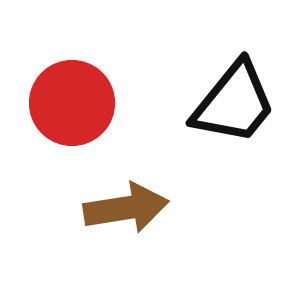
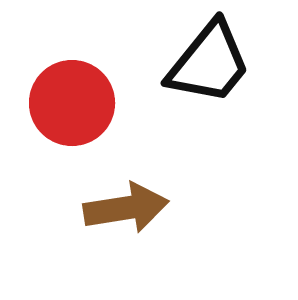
black trapezoid: moved 25 px left, 40 px up
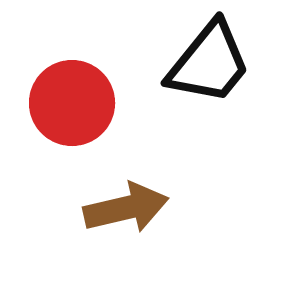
brown arrow: rotated 4 degrees counterclockwise
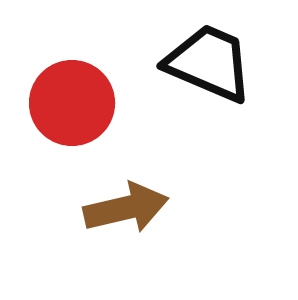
black trapezoid: rotated 106 degrees counterclockwise
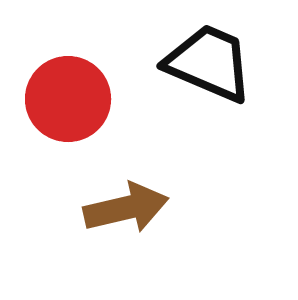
red circle: moved 4 px left, 4 px up
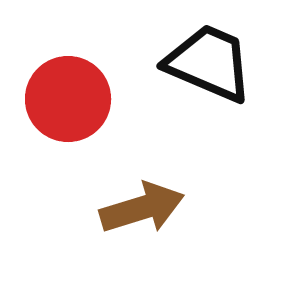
brown arrow: moved 16 px right; rotated 4 degrees counterclockwise
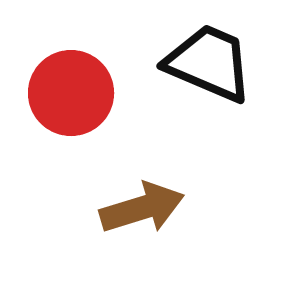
red circle: moved 3 px right, 6 px up
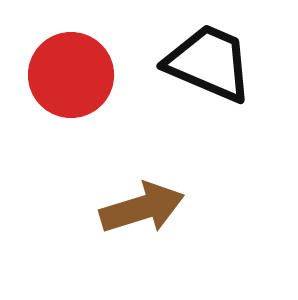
red circle: moved 18 px up
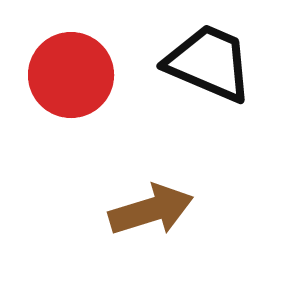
brown arrow: moved 9 px right, 2 px down
